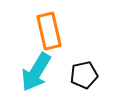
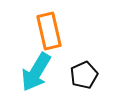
black pentagon: rotated 12 degrees counterclockwise
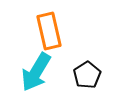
black pentagon: moved 3 px right; rotated 8 degrees counterclockwise
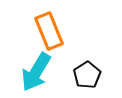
orange rectangle: rotated 9 degrees counterclockwise
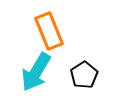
black pentagon: moved 3 px left
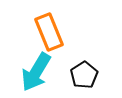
orange rectangle: moved 1 px down
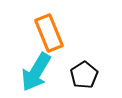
orange rectangle: moved 1 px down
